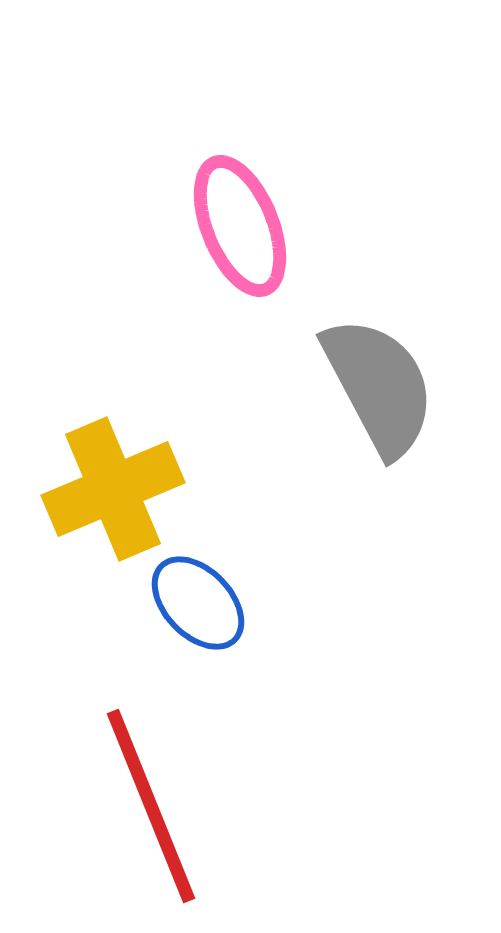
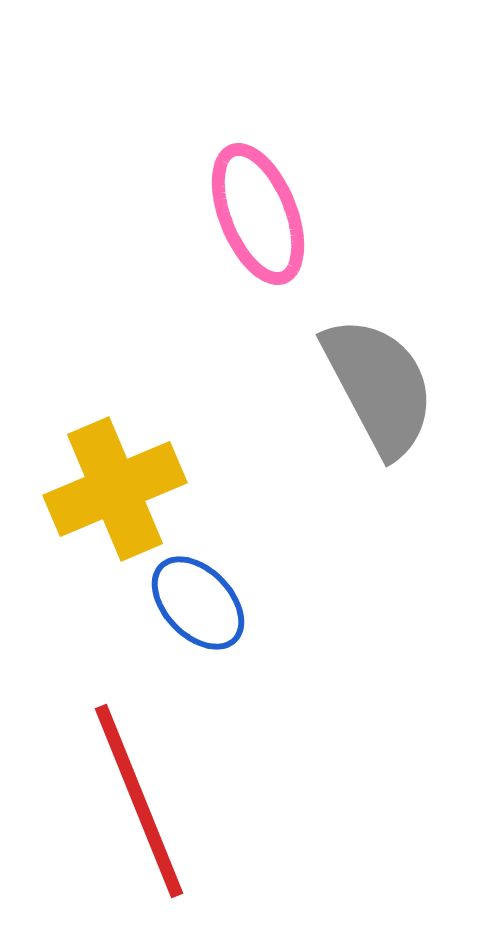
pink ellipse: moved 18 px right, 12 px up
yellow cross: moved 2 px right
red line: moved 12 px left, 5 px up
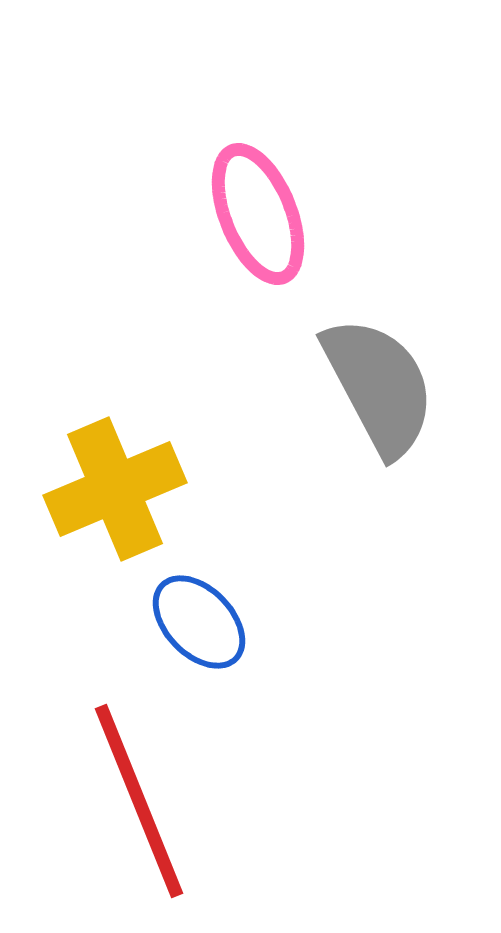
blue ellipse: moved 1 px right, 19 px down
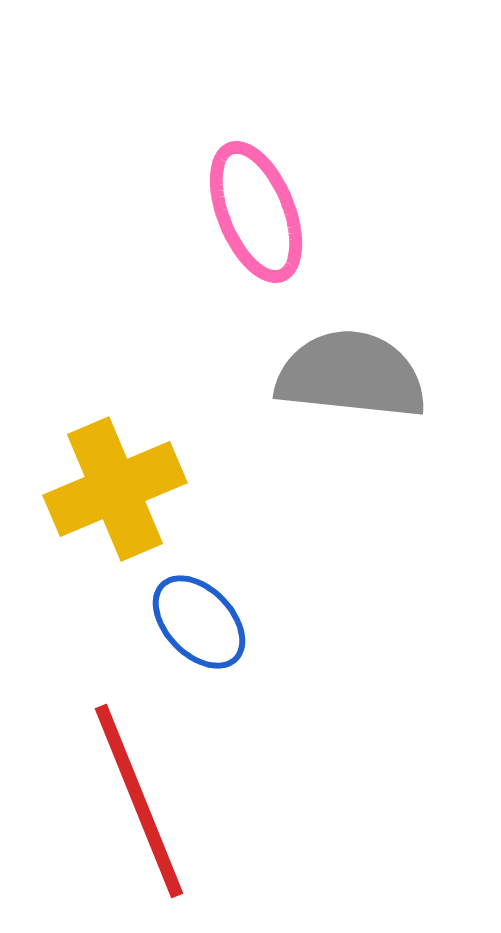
pink ellipse: moved 2 px left, 2 px up
gray semicircle: moved 28 px left, 11 px up; rotated 56 degrees counterclockwise
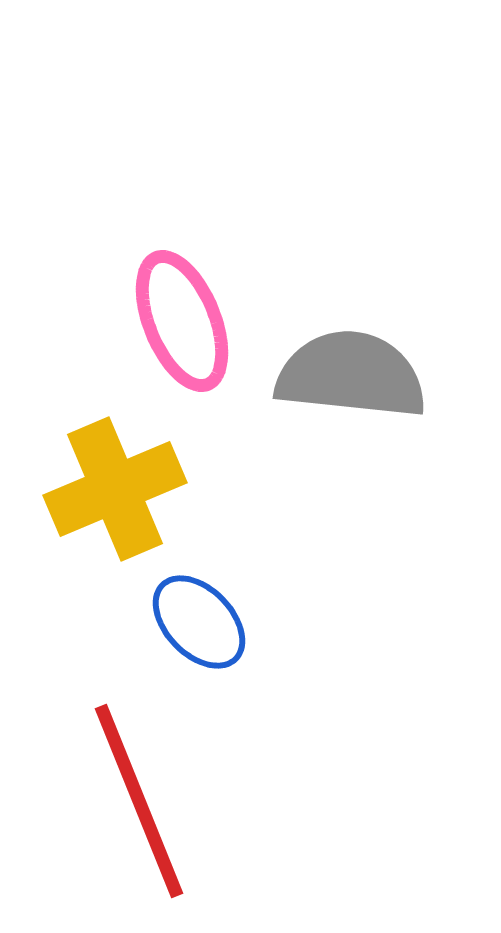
pink ellipse: moved 74 px left, 109 px down
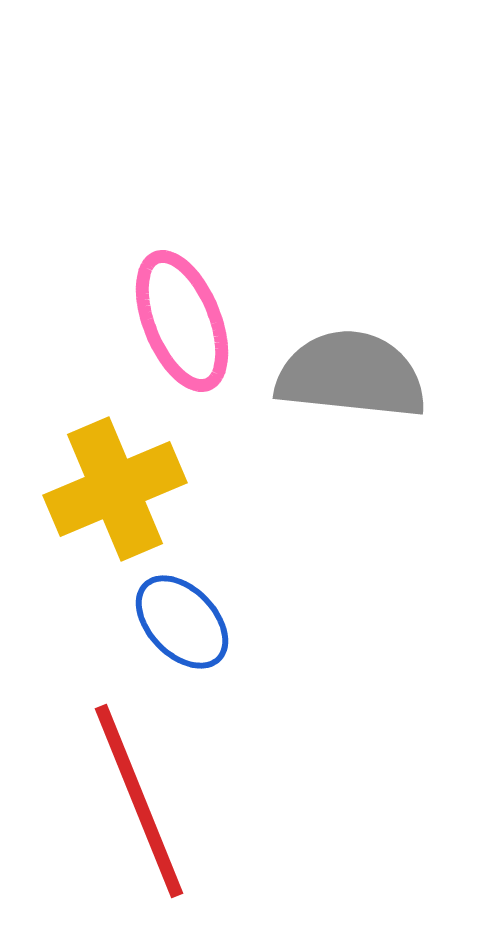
blue ellipse: moved 17 px left
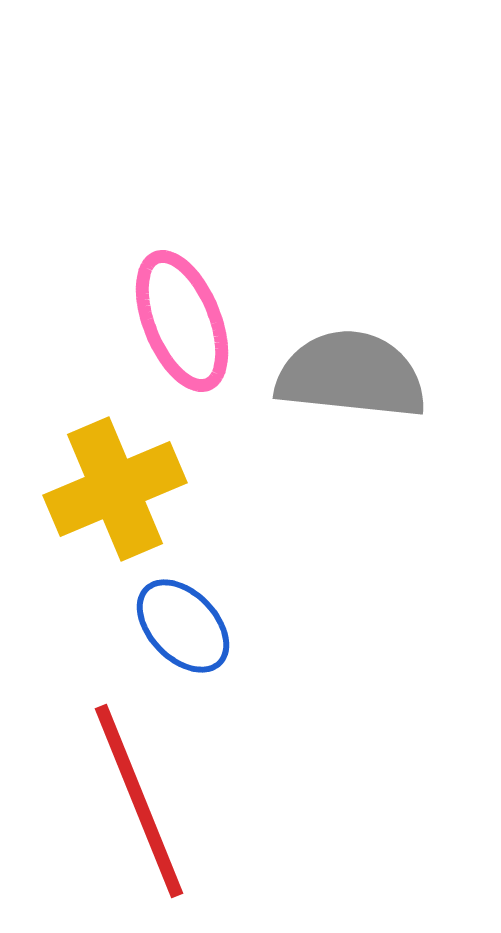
blue ellipse: moved 1 px right, 4 px down
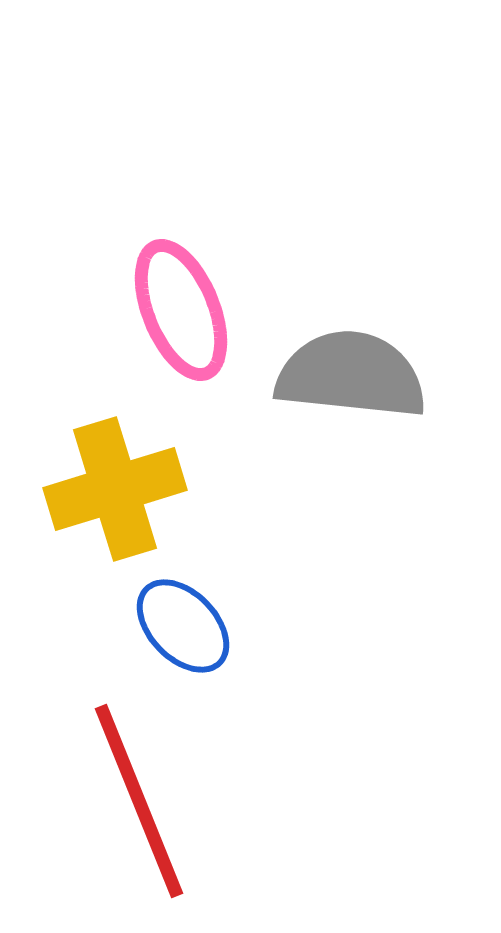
pink ellipse: moved 1 px left, 11 px up
yellow cross: rotated 6 degrees clockwise
